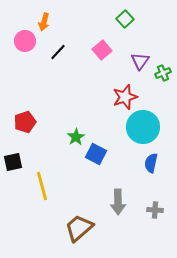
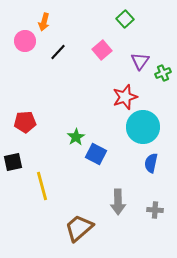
red pentagon: rotated 15 degrees clockwise
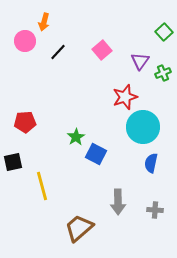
green square: moved 39 px right, 13 px down
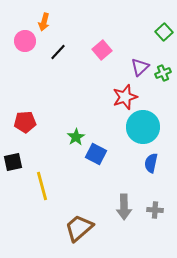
purple triangle: moved 6 px down; rotated 12 degrees clockwise
gray arrow: moved 6 px right, 5 px down
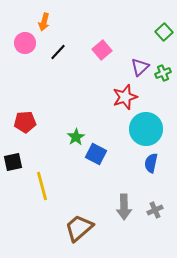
pink circle: moved 2 px down
cyan circle: moved 3 px right, 2 px down
gray cross: rotated 28 degrees counterclockwise
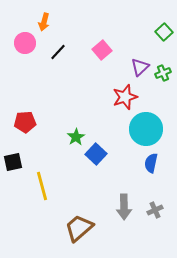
blue square: rotated 15 degrees clockwise
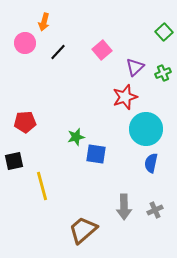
purple triangle: moved 5 px left
green star: rotated 18 degrees clockwise
blue square: rotated 35 degrees counterclockwise
black square: moved 1 px right, 1 px up
brown trapezoid: moved 4 px right, 2 px down
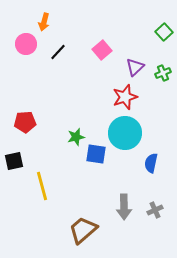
pink circle: moved 1 px right, 1 px down
cyan circle: moved 21 px left, 4 px down
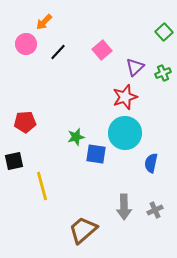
orange arrow: rotated 30 degrees clockwise
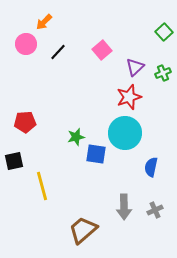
red star: moved 4 px right
blue semicircle: moved 4 px down
